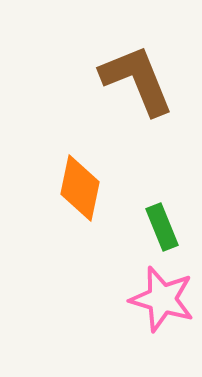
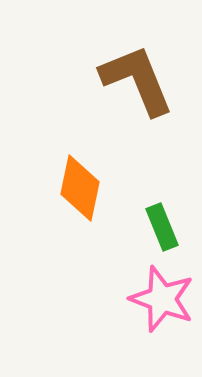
pink star: rotated 4 degrees clockwise
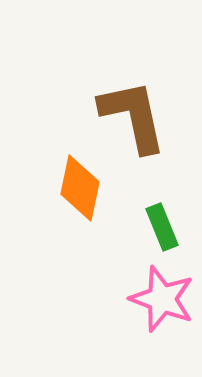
brown L-shape: moved 4 px left, 36 px down; rotated 10 degrees clockwise
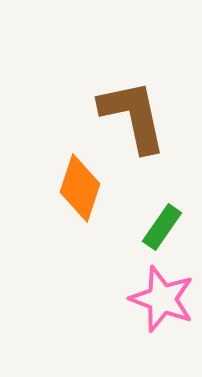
orange diamond: rotated 6 degrees clockwise
green rectangle: rotated 57 degrees clockwise
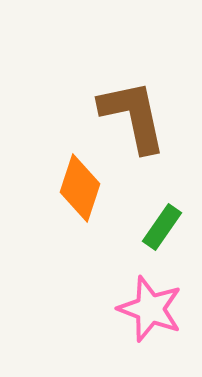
pink star: moved 12 px left, 10 px down
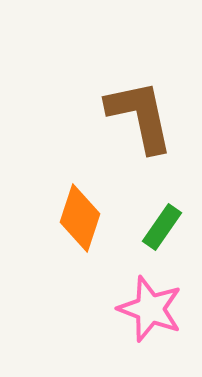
brown L-shape: moved 7 px right
orange diamond: moved 30 px down
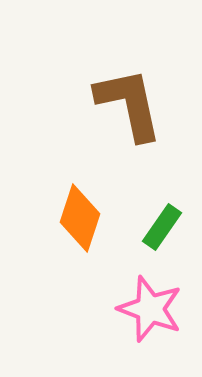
brown L-shape: moved 11 px left, 12 px up
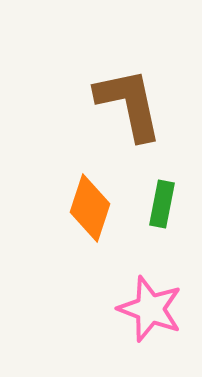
orange diamond: moved 10 px right, 10 px up
green rectangle: moved 23 px up; rotated 24 degrees counterclockwise
